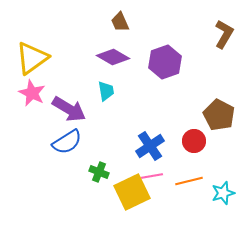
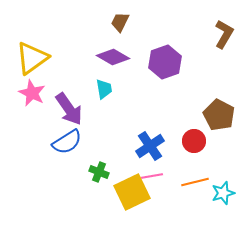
brown trapezoid: rotated 50 degrees clockwise
cyan trapezoid: moved 2 px left, 2 px up
purple arrow: rotated 24 degrees clockwise
orange line: moved 6 px right, 1 px down
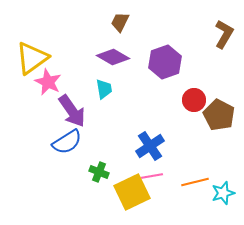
pink star: moved 16 px right, 11 px up
purple arrow: moved 3 px right, 2 px down
red circle: moved 41 px up
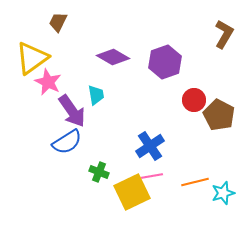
brown trapezoid: moved 62 px left
cyan trapezoid: moved 8 px left, 6 px down
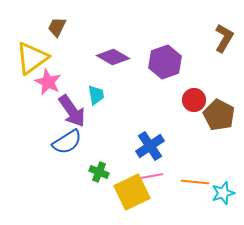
brown trapezoid: moved 1 px left, 5 px down
brown L-shape: moved 4 px down
orange line: rotated 20 degrees clockwise
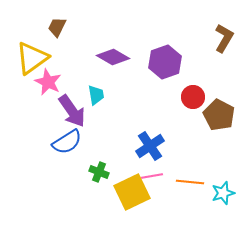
red circle: moved 1 px left, 3 px up
orange line: moved 5 px left
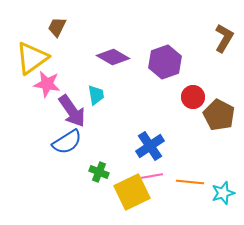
pink star: moved 1 px left, 2 px down; rotated 16 degrees counterclockwise
